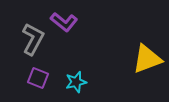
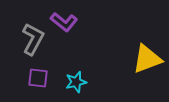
purple square: rotated 15 degrees counterclockwise
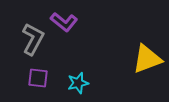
cyan star: moved 2 px right, 1 px down
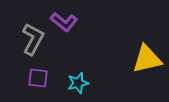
yellow triangle: rotated 8 degrees clockwise
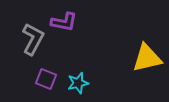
purple L-shape: rotated 28 degrees counterclockwise
yellow triangle: moved 1 px up
purple square: moved 8 px right, 1 px down; rotated 15 degrees clockwise
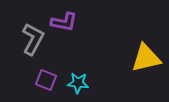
yellow triangle: moved 1 px left
purple square: moved 1 px down
cyan star: rotated 20 degrees clockwise
